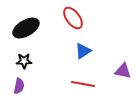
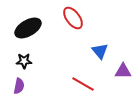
black ellipse: moved 2 px right
blue triangle: moved 17 px right; rotated 36 degrees counterclockwise
purple triangle: rotated 12 degrees counterclockwise
red line: rotated 20 degrees clockwise
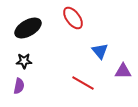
red line: moved 1 px up
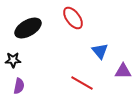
black star: moved 11 px left, 1 px up
red line: moved 1 px left
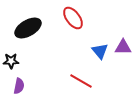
black star: moved 2 px left, 1 px down
purple triangle: moved 24 px up
red line: moved 1 px left, 2 px up
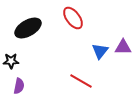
blue triangle: rotated 18 degrees clockwise
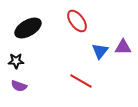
red ellipse: moved 4 px right, 3 px down
black star: moved 5 px right
purple semicircle: rotated 98 degrees clockwise
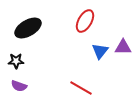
red ellipse: moved 8 px right; rotated 65 degrees clockwise
red line: moved 7 px down
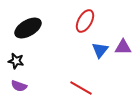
blue triangle: moved 1 px up
black star: rotated 14 degrees clockwise
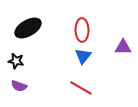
red ellipse: moved 3 px left, 9 px down; rotated 30 degrees counterclockwise
blue triangle: moved 17 px left, 6 px down
